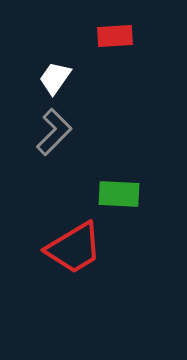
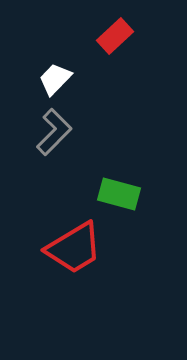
red rectangle: rotated 39 degrees counterclockwise
white trapezoid: moved 1 px down; rotated 9 degrees clockwise
green rectangle: rotated 12 degrees clockwise
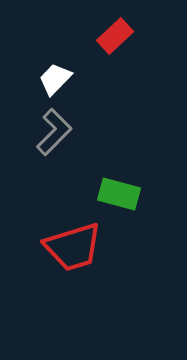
red trapezoid: moved 1 px left, 1 px up; rotated 14 degrees clockwise
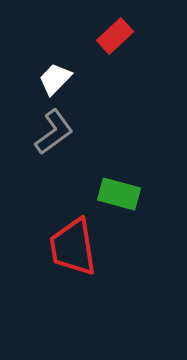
gray L-shape: rotated 9 degrees clockwise
red trapezoid: rotated 98 degrees clockwise
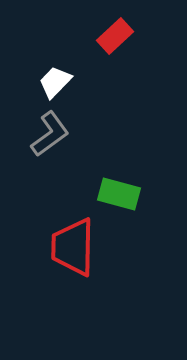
white trapezoid: moved 3 px down
gray L-shape: moved 4 px left, 2 px down
red trapezoid: rotated 10 degrees clockwise
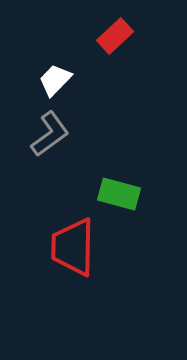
white trapezoid: moved 2 px up
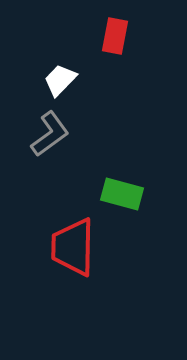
red rectangle: rotated 36 degrees counterclockwise
white trapezoid: moved 5 px right
green rectangle: moved 3 px right
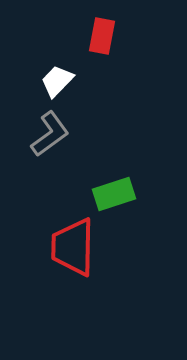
red rectangle: moved 13 px left
white trapezoid: moved 3 px left, 1 px down
green rectangle: moved 8 px left; rotated 33 degrees counterclockwise
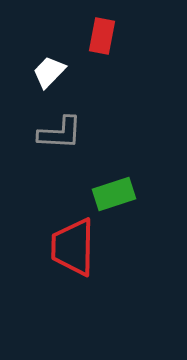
white trapezoid: moved 8 px left, 9 px up
gray L-shape: moved 10 px right, 1 px up; rotated 39 degrees clockwise
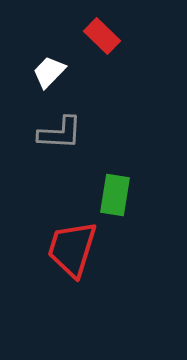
red rectangle: rotated 57 degrees counterclockwise
green rectangle: moved 1 px right, 1 px down; rotated 63 degrees counterclockwise
red trapezoid: moved 1 px left, 2 px down; rotated 16 degrees clockwise
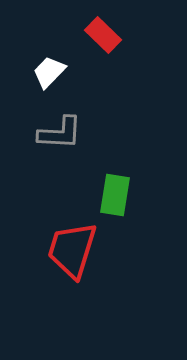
red rectangle: moved 1 px right, 1 px up
red trapezoid: moved 1 px down
